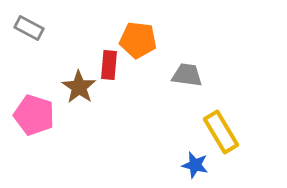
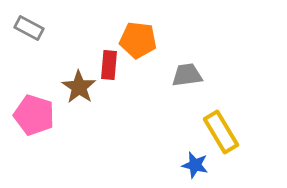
gray trapezoid: rotated 16 degrees counterclockwise
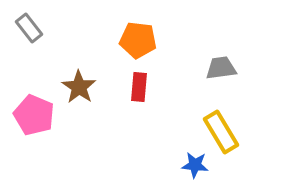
gray rectangle: rotated 24 degrees clockwise
red rectangle: moved 30 px right, 22 px down
gray trapezoid: moved 34 px right, 7 px up
pink pentagon: rotated 6 degrees clockwise
blue star: rotated 8 degrees counterclockwise
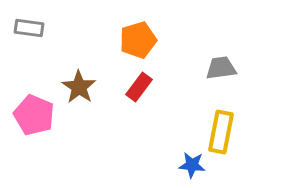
gray rectangle: rotated 44 degrees counterclockwise
orange pentagon: rotated 24 degrees counterclockwise
red rectangle: rotated 32 degrees clockwise
yellow rectangle: rotated 42 degrees clockwise
blue star: moved 3 px left
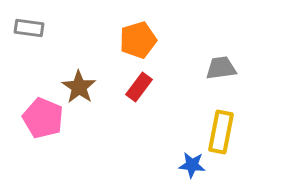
pink pentagon: moved 9 px right, 3 px down
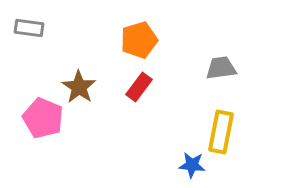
orange pentagon: moved 1 px right
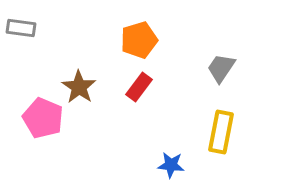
gray rectangle: moved 8 px left
gray trapezoid: rotated 48 degrees counterclockwise
blue star: moved 21 px left
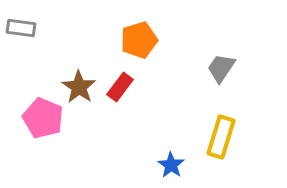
red rectangle: moved 19 px left
yellow rectangle: moved 5 px down; rotated 6 degrees clockwise
blue star: rotated 28 degrees clockwise
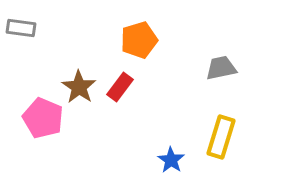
gray trapezoid: rotated 44 degrees clockwise
blue star: moved 5 px up
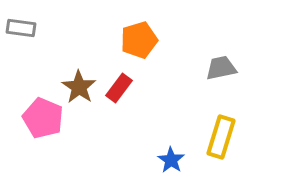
red rectangle: moved 1 px left, 1 px down
